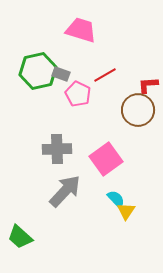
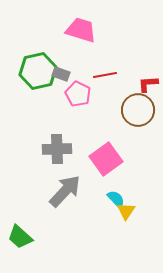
red line: rotated 20 degrees clockwise
red L-shape: moved 1 px up
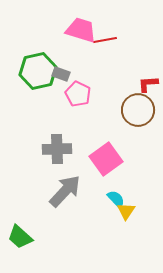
red line: moved 35 px up
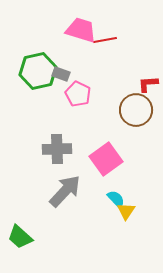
brown circle: moved 2 px left
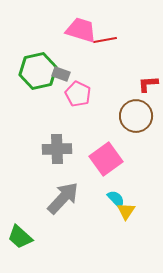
brown circle: moved 6 px down
gray arrow: moved 2 px left, 7 px down
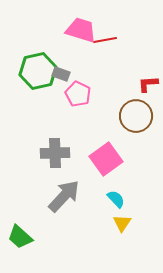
gray cross: moved 2 px left, 4 px down
gray arrow: moved 1 px right, 2 px up
yellow triangle: moved 4 px left, 12 px down
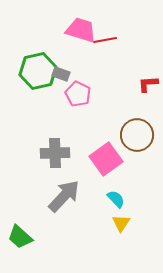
brown circle: moved 1 px right, 19 px down
yellow triangle: moved 1 px left
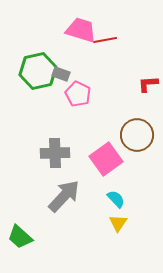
yellow triangle: moved 3 px left
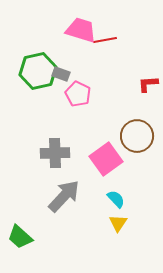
brown circle: moved 1 px down
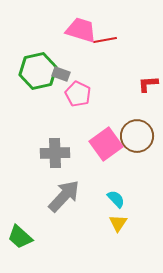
pink square: moved 15 px up
